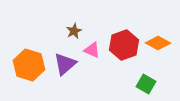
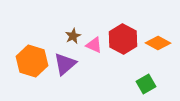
brown star: moved 1 px left, 5 px down
red hexagon: moved 1 px left, 6 px up; rotated 12 degrees counterclockwise
pink triangle: moved 2 px right, 5 px up
orange hexagon: moved 3 px right, 4 px up
green square: rotated 30 degrees clockwise
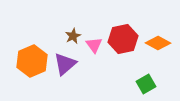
red hexagon: rotated 20 degrees clockwise
pink triangle: rotated 30 degrees clockwise
orange hexagon: rotated 20 degrees clockwise
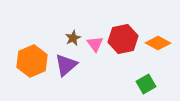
brown star: moved 2 px down
pink triangle: moved 1 px right, 1 px up
purple triangle: moved 1 px right, 1 px down
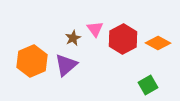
red hexagon: rotated 16 degrees counterclockwise
pink triangle: moved 15 px up
green square: moved 2 px right, 1 px down
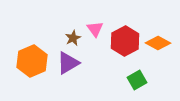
red hexagon: moved 2 px right, 2 px down
purple triangle: moved 2 px right, 2 px up; rotated 10 degrees clockwise
green square: moved 11 px left, 5 px up
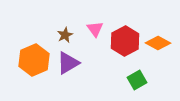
brown star: moved 8 px left, 3 px up
orange hexagon: moved 2 px right, 1 px up
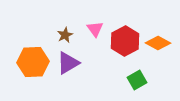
orange hexagon: moved 1 px left, 2 px down; rotated 20 degrees clockwise
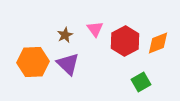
orange diamond: rotated 50 degrees counterclockwise
purple triangle: moved 1 px down; rotated 45 degrees counterclockwise
green square: moved 4 px right, 2 px down
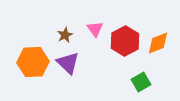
purple triangle: moved 1 px up
